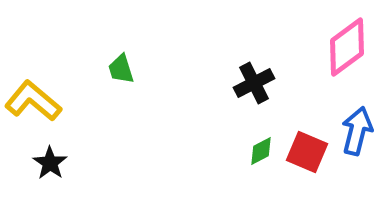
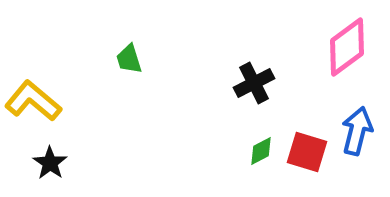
green trapezoid: moved 8 px right, 10 px up
red square: rotated 6 degrees counterclockwise
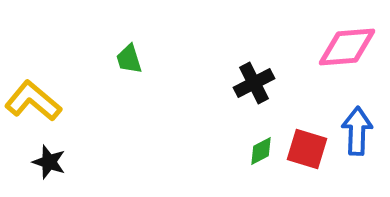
pink diamond: rotated 32 degrees clockwise
blue arrow: rotated 12 degrees counterclockwise
red square: moved 3 px up
black star: moved 1 px left, 1 px up; rotated 16 degrees counterclockwise
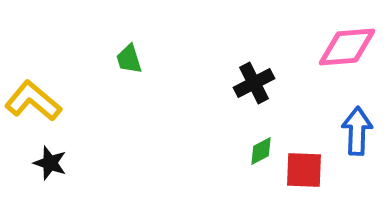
red square: moved 3 px left, 21 px down; rotated 15 degrees counterclockwise
black star: moved 1 px right, 1 px down
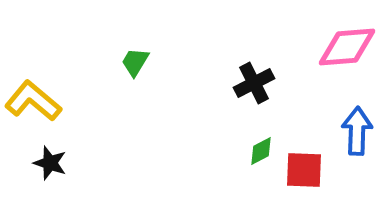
green trapezoid: moved 6 px right, 3 px down; rotated 48 degrees clockwise
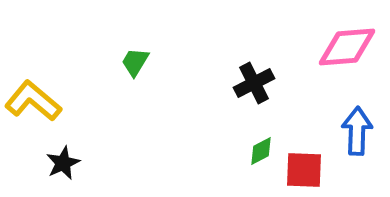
black star: moved 13 px right; rotated 28 degrees clockwise
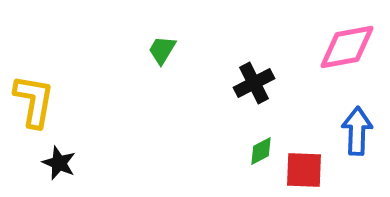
pink diamond: rotated 6 degrees counterclockwise
green trapezoid: moved 27 px right, 12 px up
yellow L-shape: moved 1 px right; rotated 60 degrees clockwise
black star: moved 4 px left; rotated 24 degrees counterclockwise
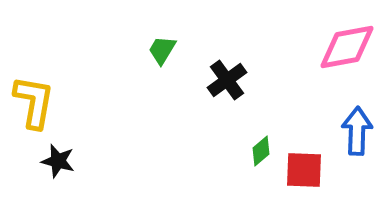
black cross: moved 27 px left, 3 px up; rotated 9 degrees counterclockwise
yellow L-shape: moved 1 px down
green diamond: rotated 12 degrees counterclockwise
black star: moved 1 px left, 2 px up; rotated 8 degrees counterclockwise
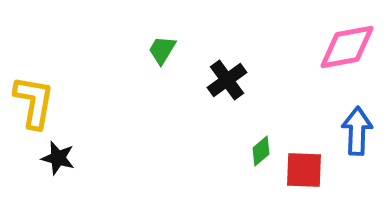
black star: moved 3 px up
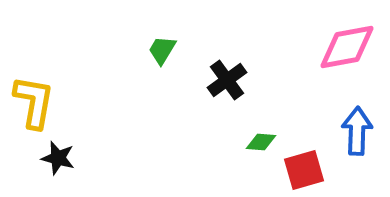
green diamond: moved 9 px up; rotated 44 degrees clockwise
red square: rotated 18 degrees counterclockwise
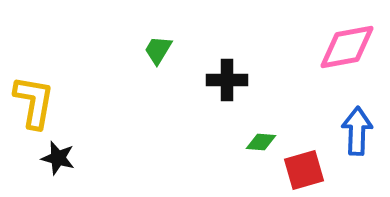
green trapezoid: moved 4 px left
black cross: rotated 36 degrees clockwise
